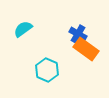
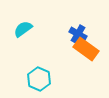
cyan hexagon: moved 8 px left, 9 px down
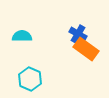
cyan semicircle: moved 1 px left, 7 px down; rotated 36 degrees clockwise
cyan hexagon: moved 9 px left
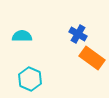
orange rectangle: moved 6 px right, 9 px down
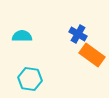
orange rectangle: moved 3 px up
cyan hexagon: rotated 15 degrees counterclockwise
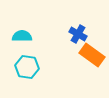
cyan hexagon: moved 3 px left, 12 px up
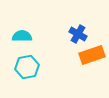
orange rectangle: rotated 55 degrees counterclockwise
cyan hexagon: rotated 20 degrees counterclockwise
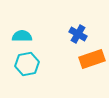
orange rectangle: moved 4 px down
cyan hexagon: moved 3 px up
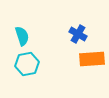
cyan semicircle: rotated 72 degrees clockwise
orange rectangle: rotated 15 degrees clockwise
